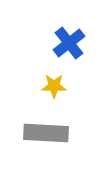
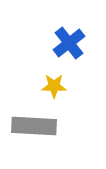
gray rectangle: moved 12 px left, 7 px up
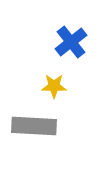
blue cross: moved 2 px right, 1 px up
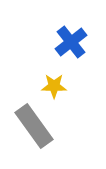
gray rectangle: rotated 51 degrees clockwise
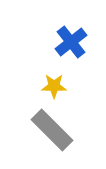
gray rectangle: moved 18 px right, 4 px down; rotated 9 degrees counterclockwise
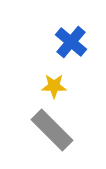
blue cross: rotated 12 degrees counterclockwise
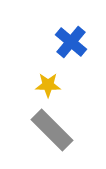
yellow star: moved 6 px left, 1 px up
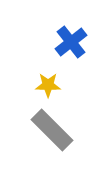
blue cross: rotated 12 degrees clockwise
